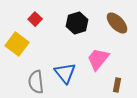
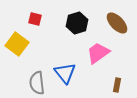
red square: rotated 32 degrees counterclockwise
pink trapezoid: moved 6 px up; rotated 15 degrees clockwise
gray semicircle: moved 1 px right, 1 px down
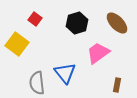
red square: rotated 24 degrees clockwise
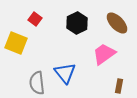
black hexagon: rotated 10 degrees counterclockwise
yellow square: moved 1 px left, 1 px up; rotated 15 degrees counterclockwise
pink trapezoid: moved 6 px right, 1 px down
brown rectangle: moved 2 px right, 1 px down
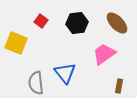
red square: moved 6 px right, 2 px down
black hexagon: rotated 20 degrees clockwise
gray semicircle: moved 1 px left
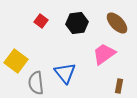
yellow square: moved 18 px down; rotated 15 degrees clockwise
